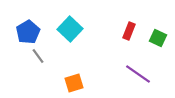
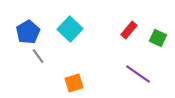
red rectangle: moved 1 px up; rotated 18 degrees clockwise
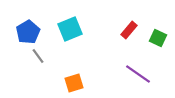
cyan square: rotated 25 degrees clockwise
